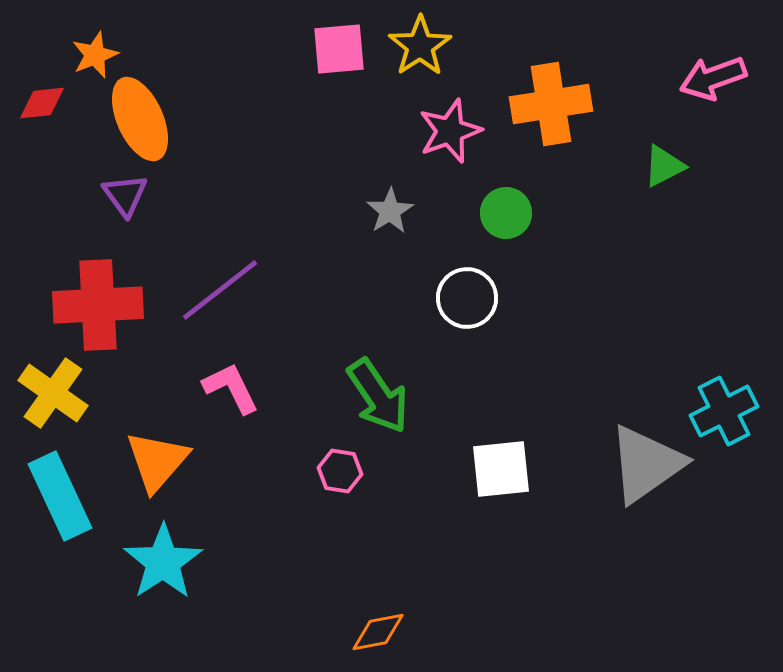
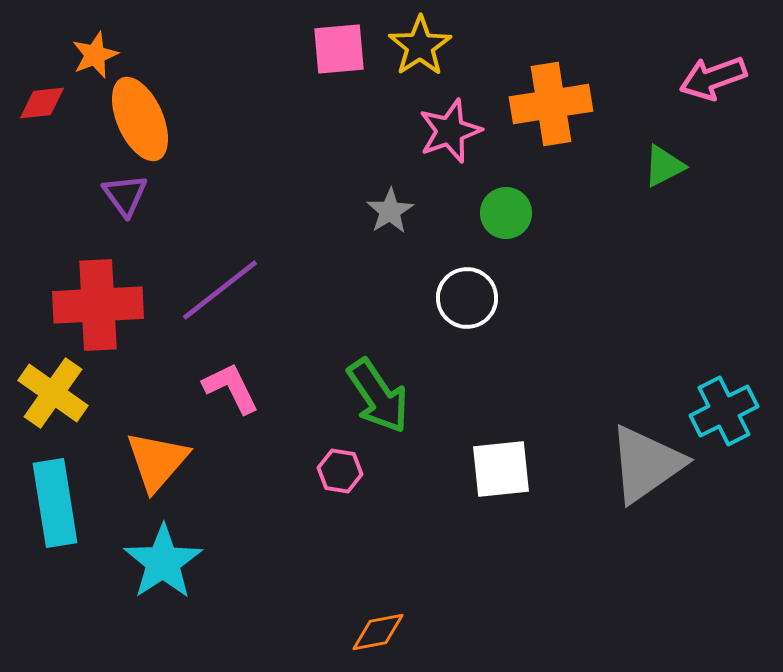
cyan rectangle: moved 5 px left, 7 px down; rotated 16 degrees clockwise
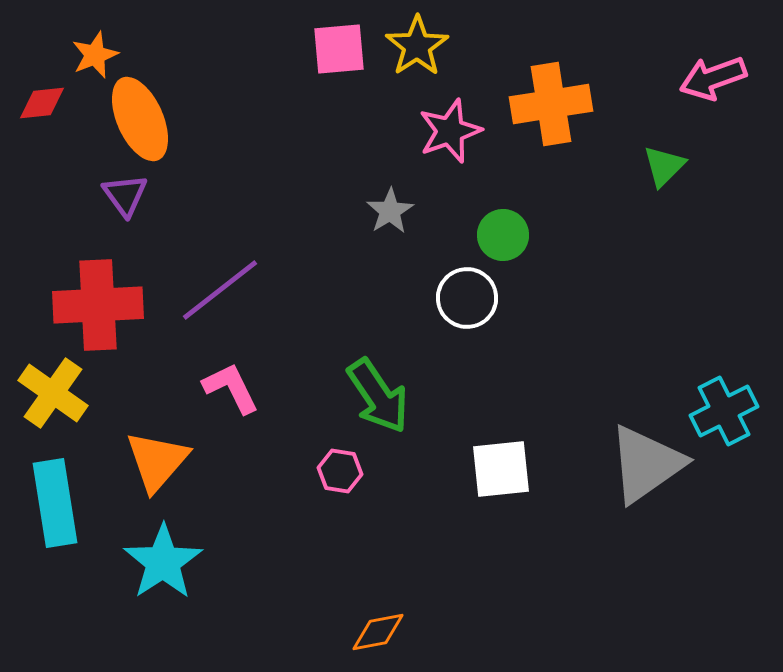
yellow star: moved 3 px left
green triangle: rotated 18 degrees counterclockwise
green circle: moved 3 px left, 22 px down
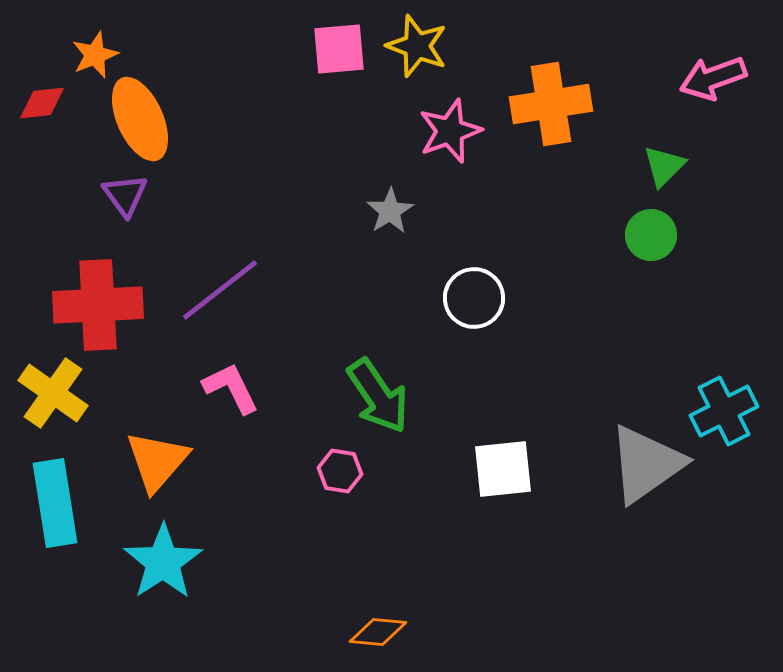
yellow star: rotated 18 degrees counterclockwise
green circle: moved 148 px right
white circle: moved 7 px right
white square: moved 2 px right
orange diamond: rotated 16 degrees clockwise
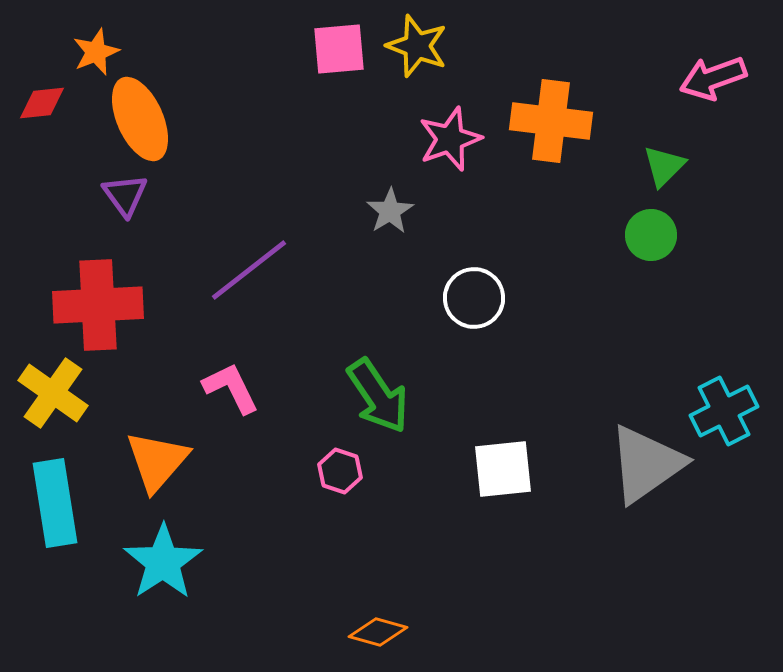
orange star: moved 1 px right, 3 px up
orange cross: moved 17 px down; rotated 16 degrees clockwise
pink star: moved 8 px down
purple line: moved 29 px right, 20 px up
pink hexagon: rotated 9 degrees clockwise
orange diamond: rotated 10 degrees clockwise
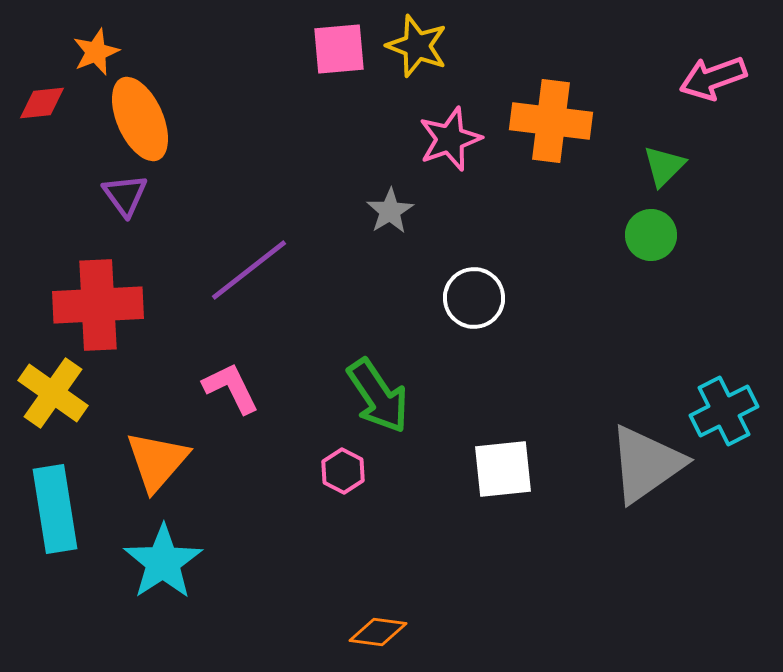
pink hexagon: moved 3 px right; rotated 9 degrees clockwise
cyan rectangle: moved 6 px down
orange diamond: rotated 8 degrees counterclockwise
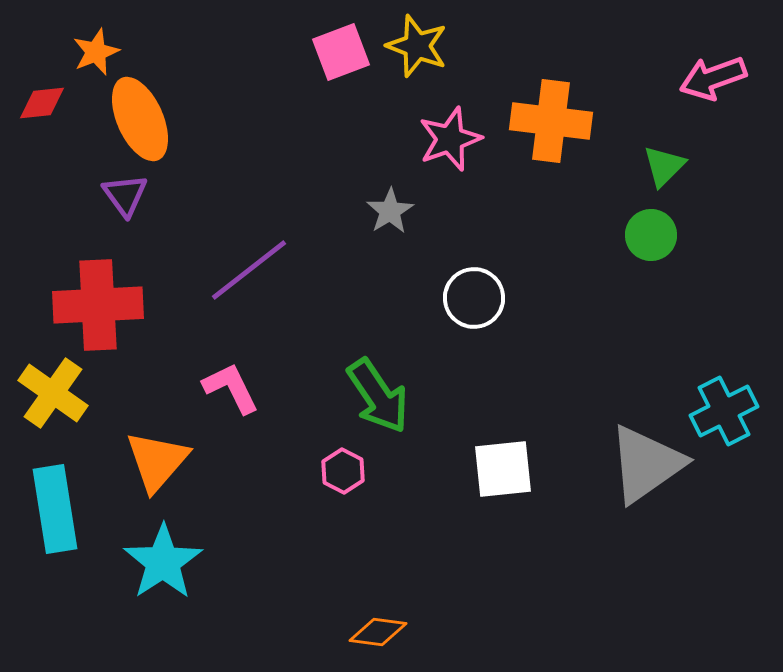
pink square: moved 2 px right, 3 px down; rotated 16 degrees counterclockwise
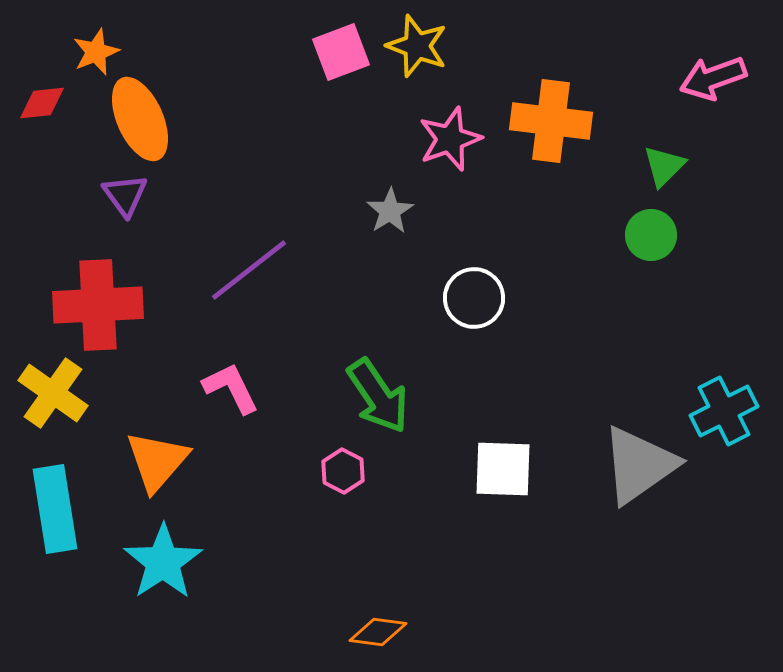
gray triangle: moved 7 px left, 1 px down
white square: rotated 8 degrees clockwise
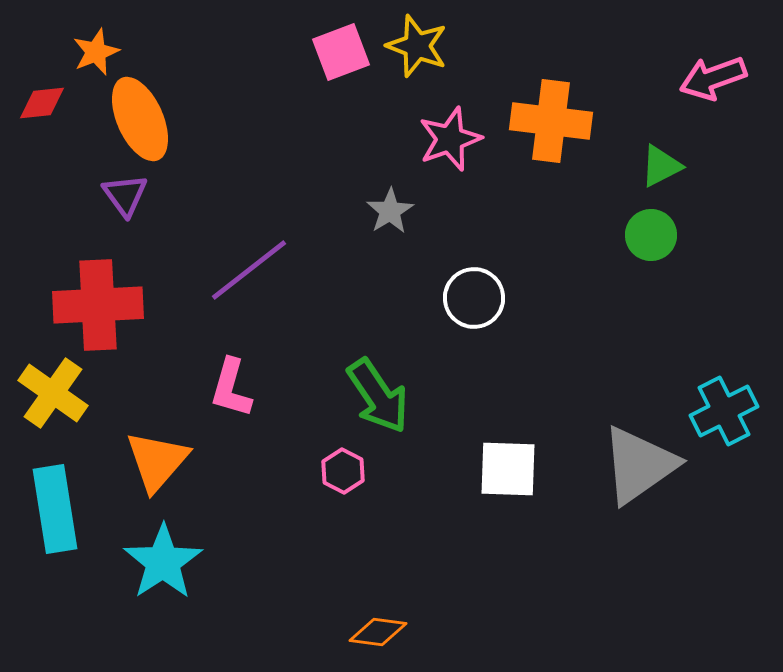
green triangle: moved 3 px left; rotated 18 degrees clockwise
pink L-shape: rotated 138 degrees counterclockwise
white square: moved 5 px right
